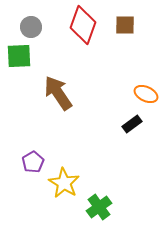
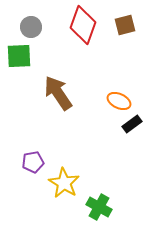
brown square: rotated 15 degrees counterclockwise
orange ellipse: moved 27 px left, 7 px down
purple pentagon: rotated 20 degrees clockwise
green cross: rotated 25 degrees counterclockwise
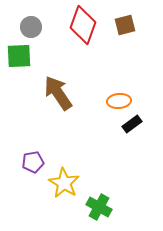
orange ellipse: rotated 30 degrees counterclockwise
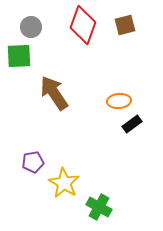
brown arrow: moved 4 px left
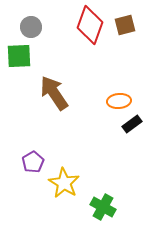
red diamond: moved 7 px right
purple pentagon: rotated 20 degrees counterclockwise
green cross: moved 4 px right
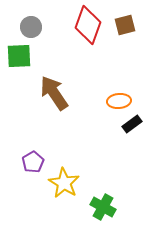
red diamond: moved 2 px left
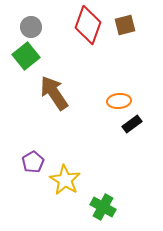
green square: moved 7 px right; rotated 36 degrees counterclockwise
yellow star: moved 1 px right, 3 px up
